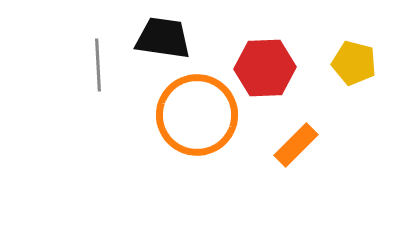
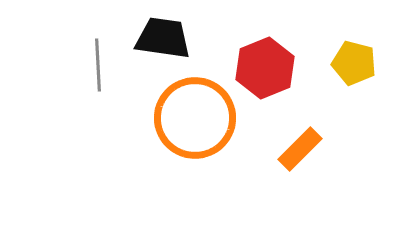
red hexagon: rotated 20 degrees counterclockwise
orange circle: moved 2 px left, 3 px down
orange rectangle: moved 4 px right, 4 px down
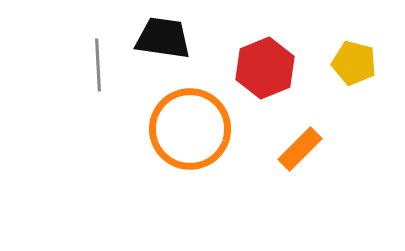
orange circle: moved 5 px left, 11 px down
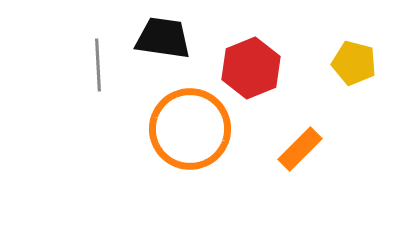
red hexagon: moved 14 px left
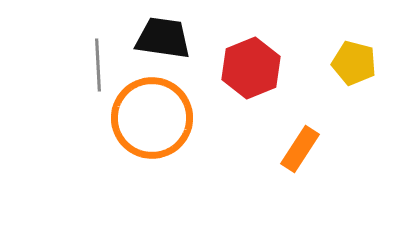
orange circle: moved 38 px left, 11 px up
orange rectangle: rotated 12 degrees counterclockwise
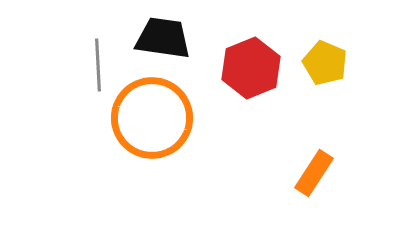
yellow pentagon: moved 29 px left; rotated 9 degrees clockwise
orange rectangle: moved 14 px right, 24 px down
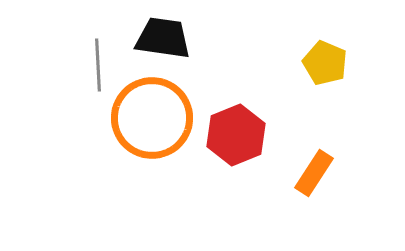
red hexagon: moved 15 px left, 67 px down
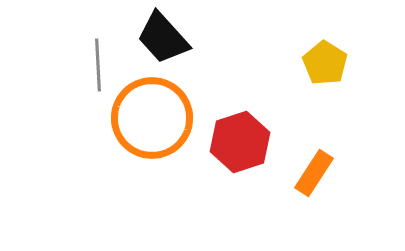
black trapezoid: rotated 140 degrees counterclockwise
yellow pentagon: rotated 9 degrees clockwise
red hexagon: moved 4 px right, 7 px down; rotated 4 degrees clockwise
